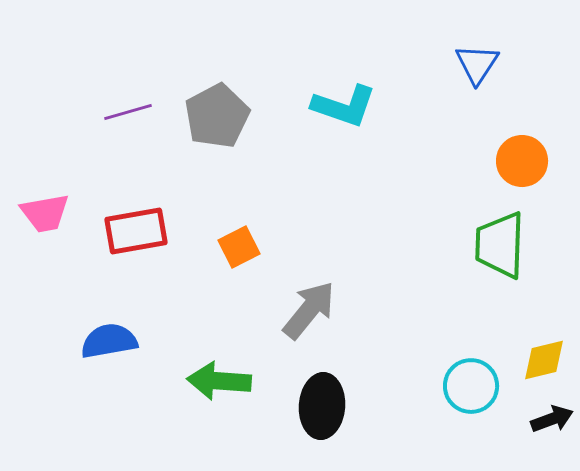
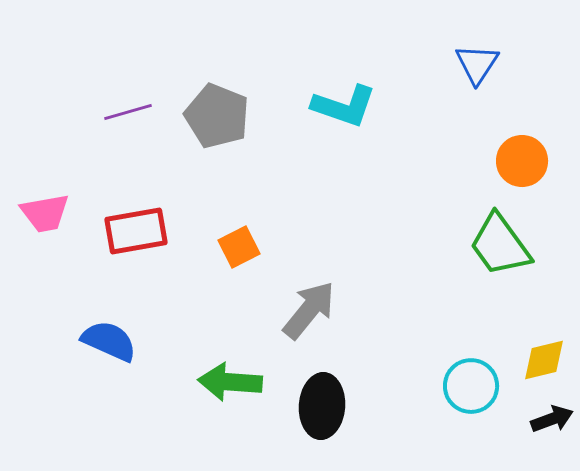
gray pentagon: rotated 22 degrees counterclockwise
green trapezoid: rotated 38 degrees counterclockwise
blue semicircle: rotated 34 degrees clockwise
green arrow: moved 11 px right, 1 px down
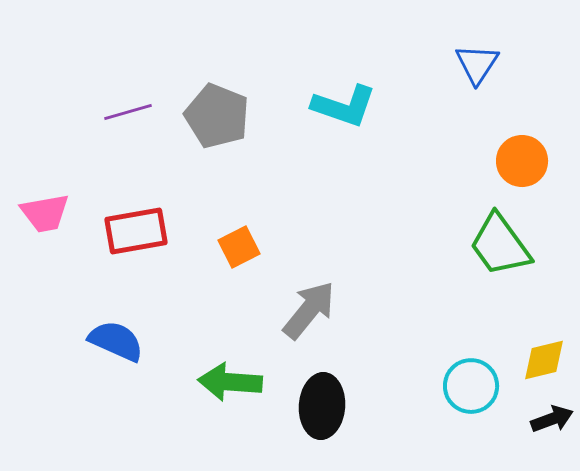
blue semicircle: moved 7 px right
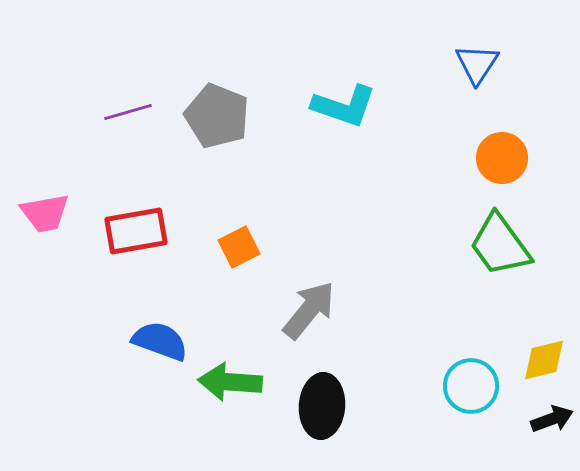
orange circle: moved 20 px left, 3 px up
blue semicircle: moved 44 px right; rotated 4 degrees counterclockwise
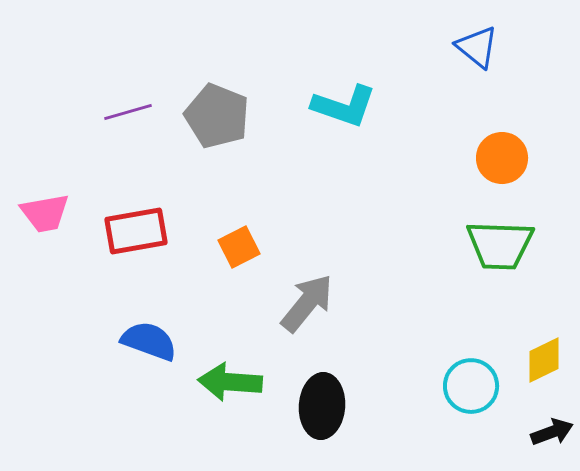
blue triangle: moved 17 px up; rotated 24 degrees counterclockwise
green trapezoid: rotated 52 degrees counterclockwise
gray arrow: moved 2 px left, 7 px up
blue semicircle: moved 11 px left
yellow diamond: rotated 12 degrees counterclockwise
black arrow: moved 13 px down
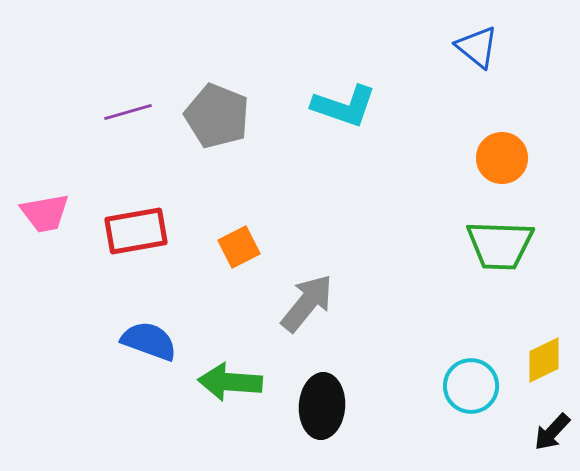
black arrow: rotated 153 degrees clockwise
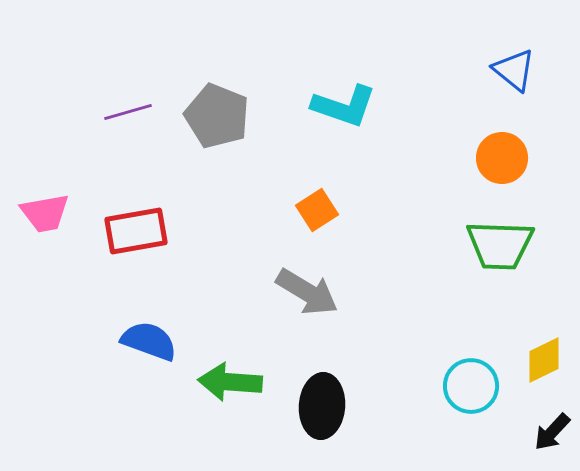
blue triangle: moved 37 px right, 23 px down
orange square: moved 78 px right, 37 px up; rotated 6 degrees counterclockwise
gray arrow: moved 11 px up; rotated 82 degrees clockwise
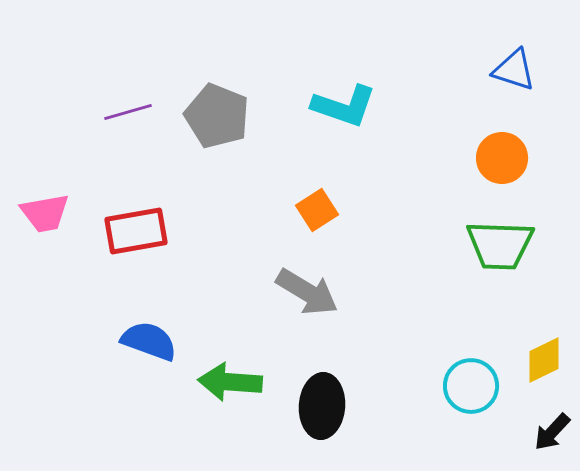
blue triangle: rotated 21 degrees counterclockwise
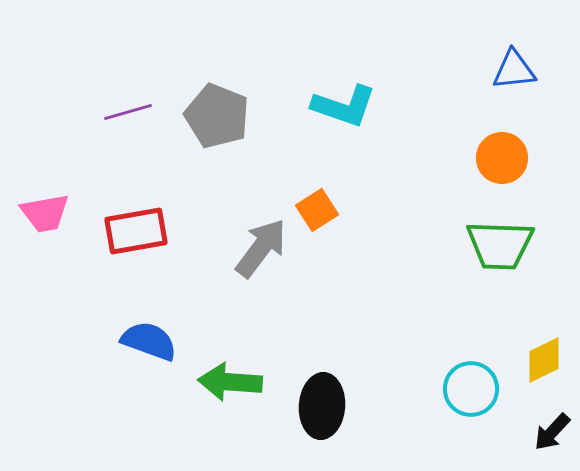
blue triangle: rotated 24 degrees counterclockwise
gray arrow: moved 46 px left, 44 px up; rotated 84 degrees counterclockwise
cyan circle: moved 3 px down
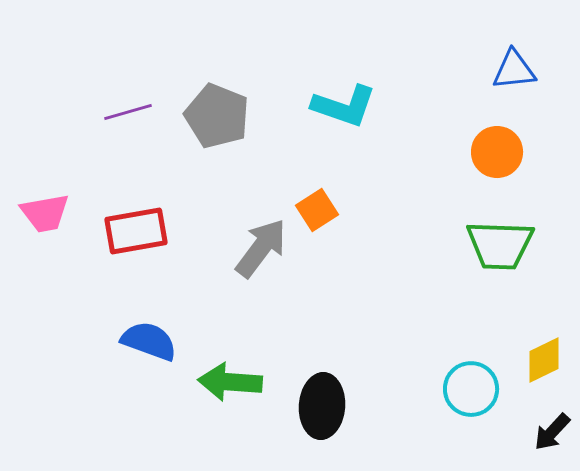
orange circle: moved 5 px left, 6 px up
